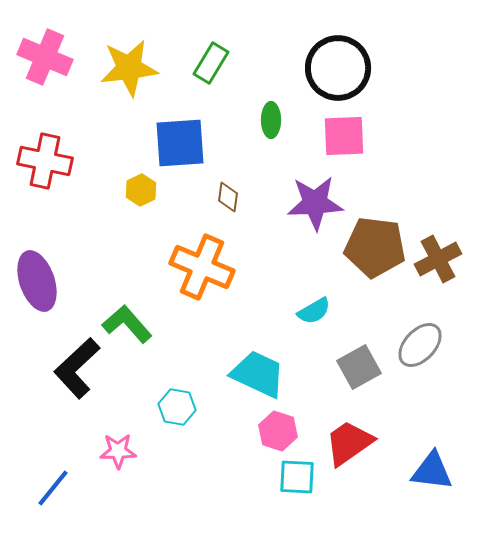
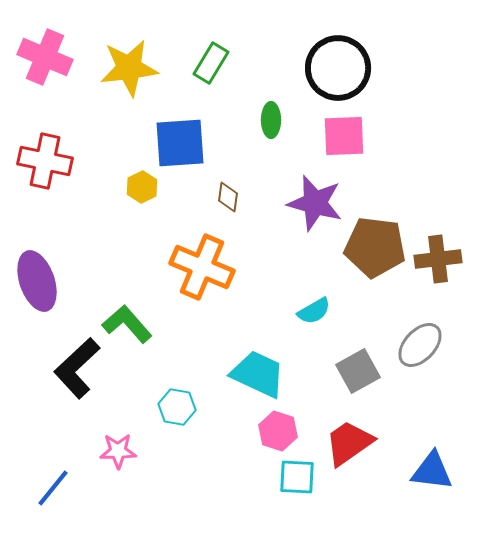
yellow hexagon: moved 1 px right, 3 px up
purple star: rotated 18 degrees clockwise
brown cross: rotated 21 degrees clockwise
gray square: moved 1 px left, 4 px down
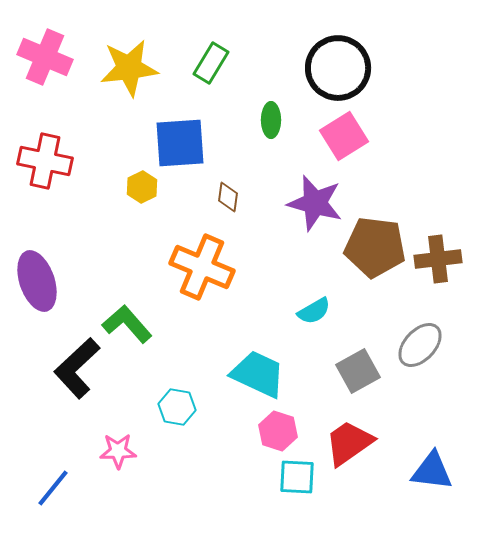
pink square: rotated 30 degrees counterclockwise
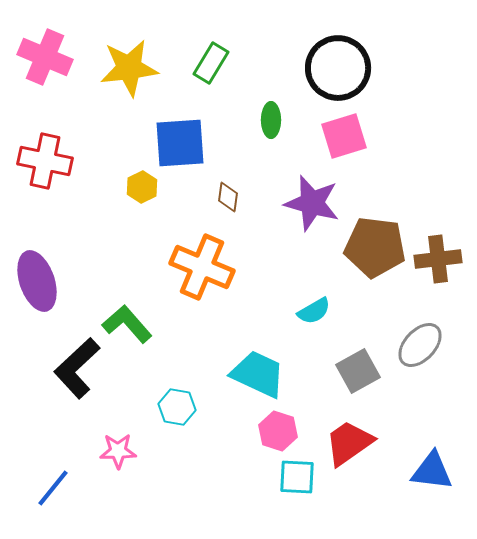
pink square: rotated 15 degrees clockwise
purple star: moved 3 px left
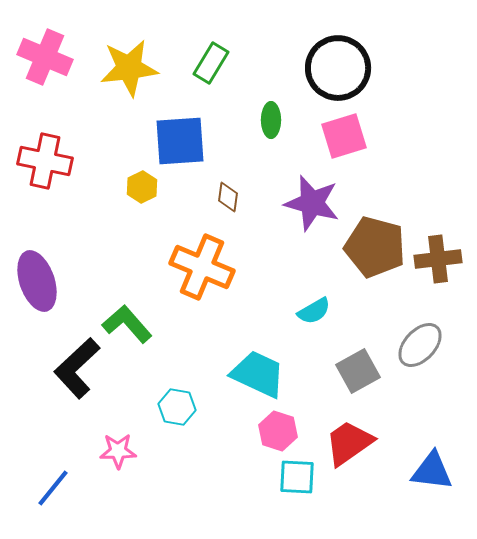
blue square: moved 2 px up
brown pentagon: rotated 8 degrees clockwise
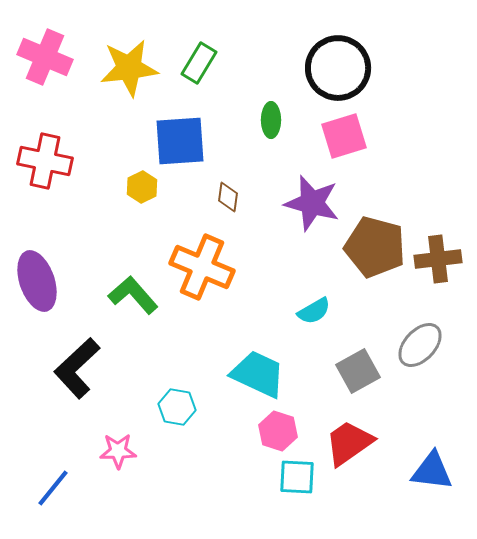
green rectangle: moved 12 px left
green L-shape: moved 6 px right, 29 px up
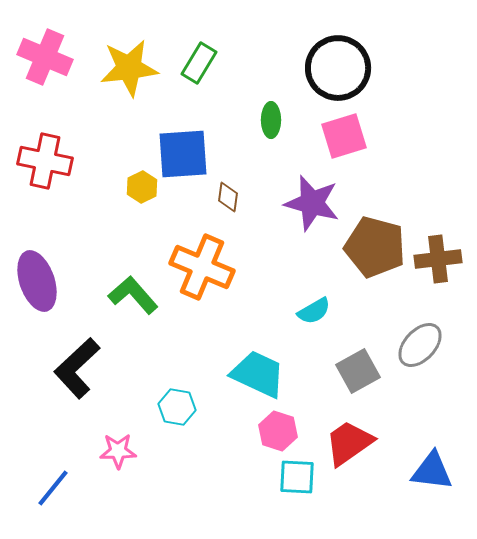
blue square: moved 3 px right, 13 px down
